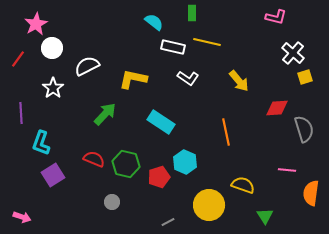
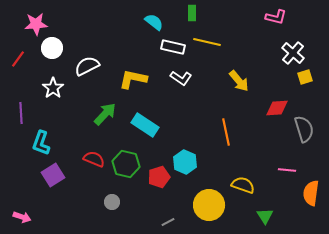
pink star: rotated 25 degrees clockwise
white L-shape: moved 7 px left
cyan rectangle: moved 16 px left, 3 px down
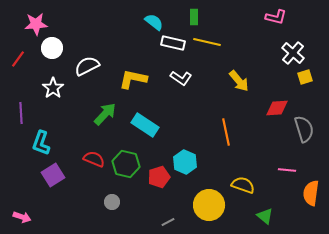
green rectangle: moved 2 px right, 4 px down
white rectangle: moved 4 px up
green triangle: rotated 18 degrees counterclockwise
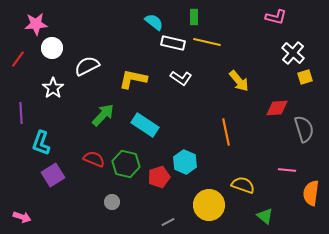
green arrow: moved 2 px left, 1 px down
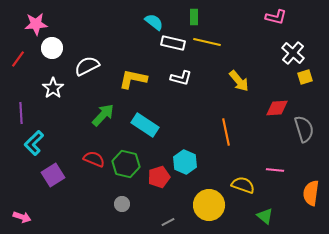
white L-shape: rotated 20 degrees counterclockwise
cyan L-shape: moved 7 px left; rotated 25 degrees clockwise
pink line: moved 12 px left
gray circle: moved 10 px right, 2 px down
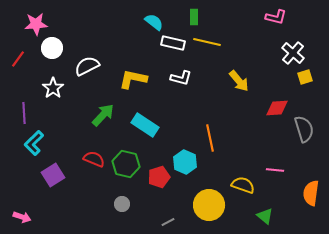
purple line: moved 3 px right
orange line: moved 16 px left, 6 px down
